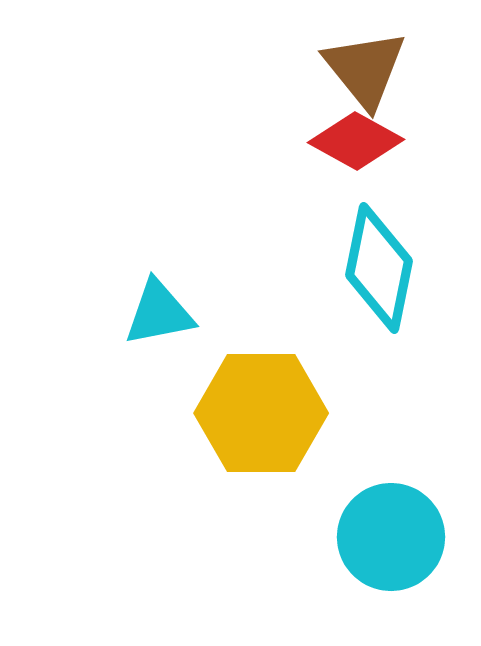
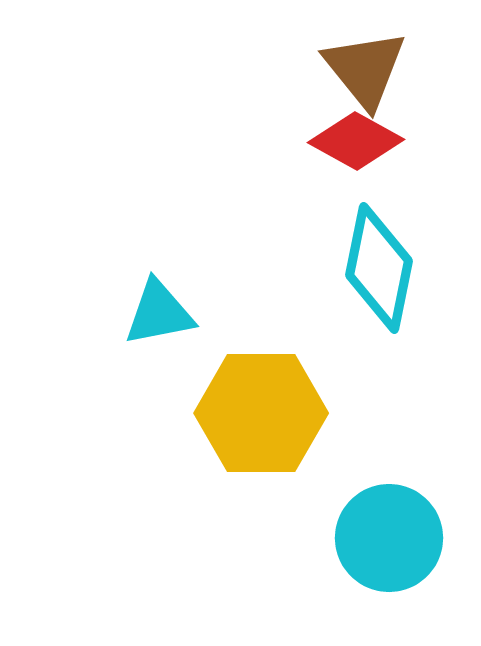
cyan circle: moved 2 px left, 1 px down
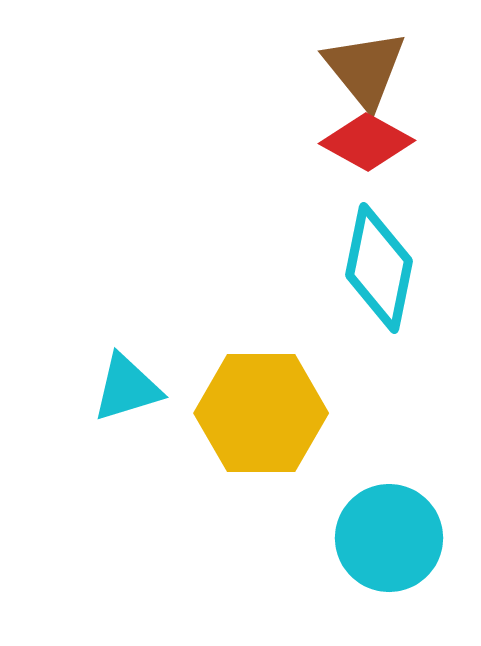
red diamond: moved 11 px right, 1 px down
cyan triangle: moved 32 px left, 75 px down; rotated 6 degrees counterclockwise
